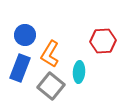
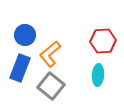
orange L-shape: rotated 20 degrees clockwise
cyan ellipse: moved 19 px right, 3 px down
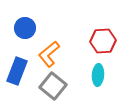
blue circle: moved 7 px up
orange L-shape: moved 1 px left
blue rectangle: moved 3 px left, 3 px down
gray square: moved 2 px right
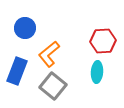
cyan ellipse: moved 1 px left, 3 px up
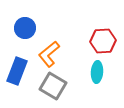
gray square: rotated 8 degrees counterclockwise
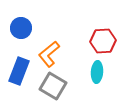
blue circle: moved 4 px left
blue rectangle: moved 2 px right
